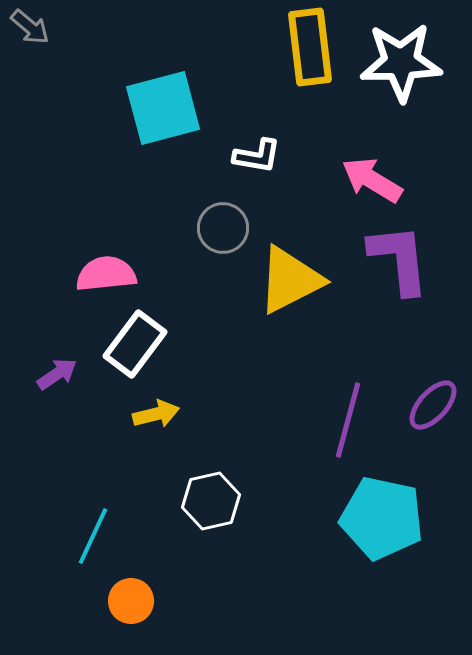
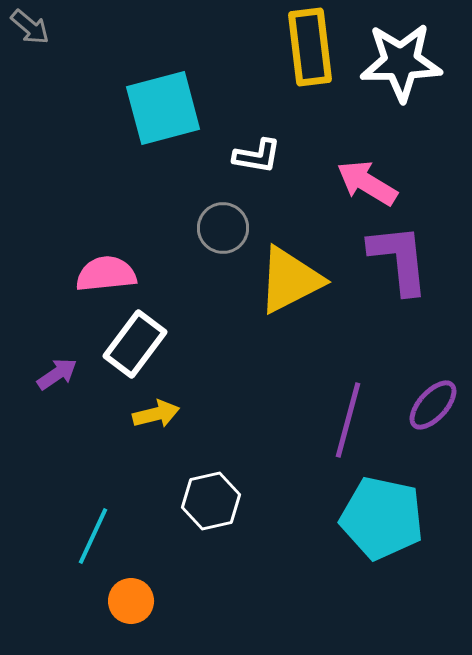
pink arrow: moved 5 px left, 3 px down
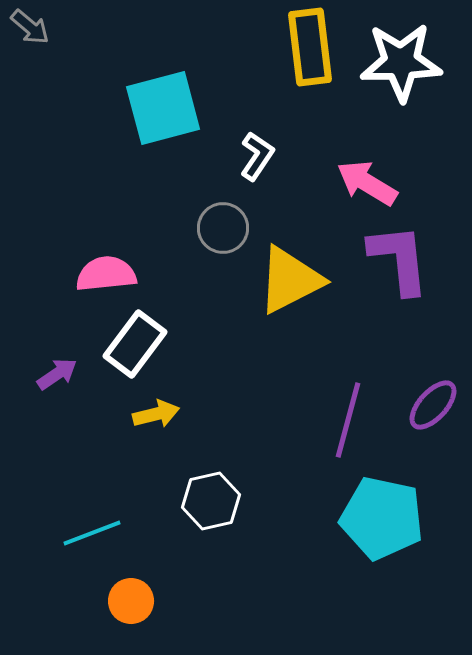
white L-shape: rotated 66 degrees counterclockwise
cyan line: moved 1 px left, 3 px up; rotated 44 degrees clockwise
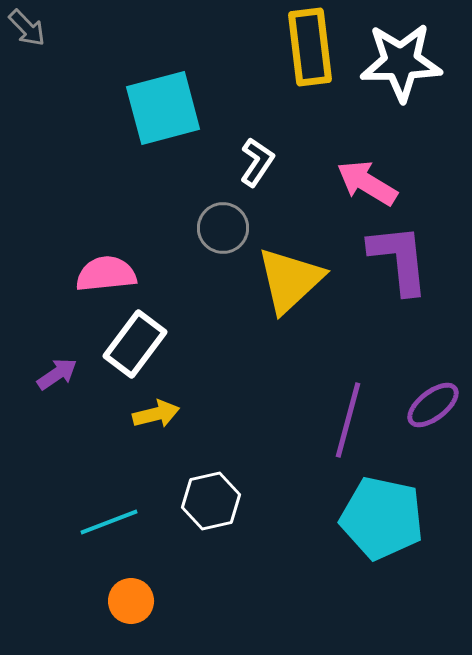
gray arrow: moved 3 px left, 1 px down; rotated 6 degrees clockwise
white L-shape: moved 6 px down
yellow triangle: rotated 16 degrees counterclockwise
purple ellipse: rotated 10 degrees clockwise
cyan line: moved 17 px right, 11 px up
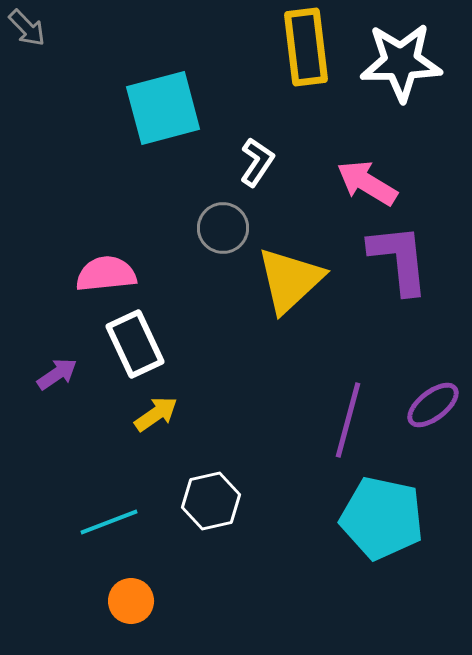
yellow rectangle: moved 4 px left
white rectangle: rotated 62 degrees counterclockwise
yellow arrow: rotated 21 degrees counterclockwise
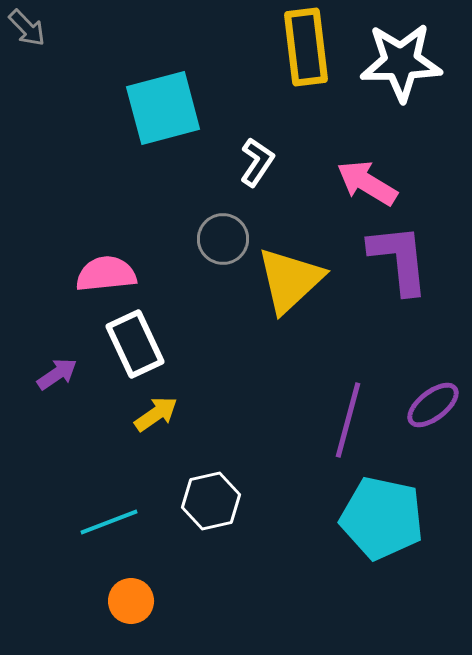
gray circle: moved 11 px down
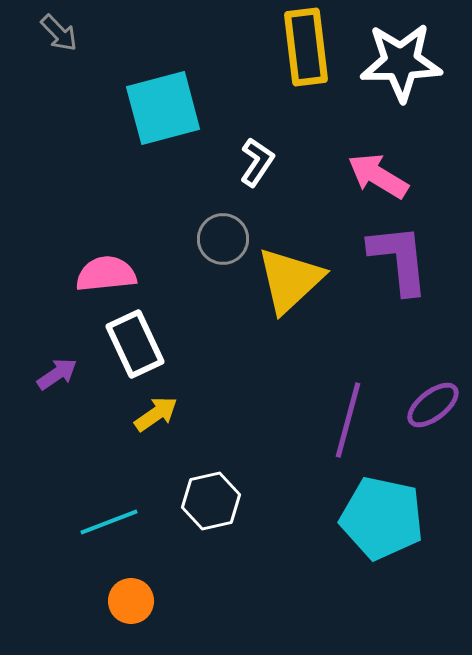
gray arrow: moved 32 px right, 5 px down
pink arrow: moved 11 px right, 7 px up
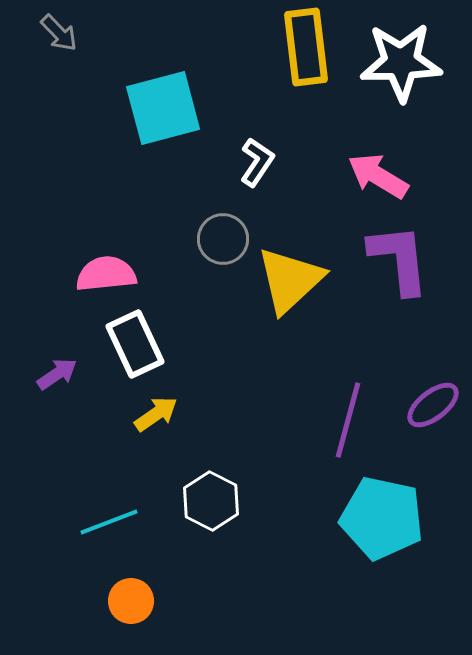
white hexagon: rotated 20 degrees counterclockwise
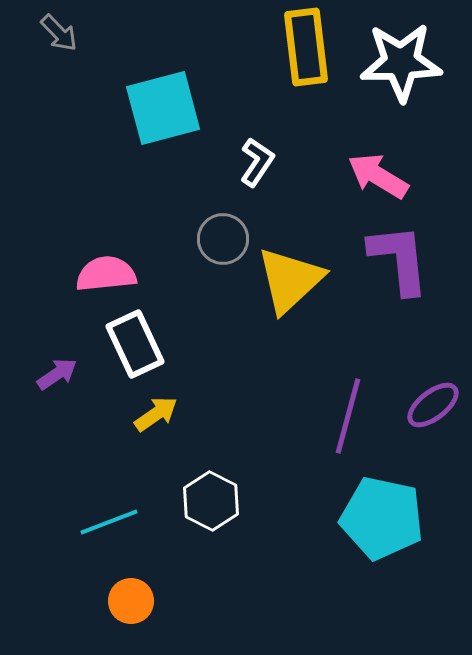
purple line: moved 4 px up
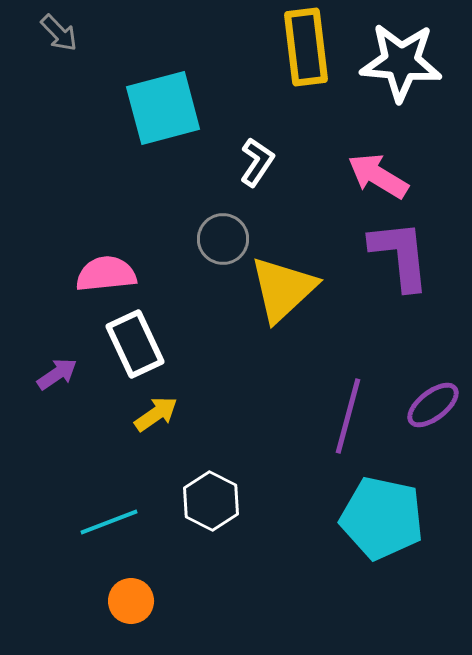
white star: rotated 6 degrees clockwise
purple L-shape: moved 1 px right, 4 px up
yellow triangle: moved 7 px left, 9 px down
